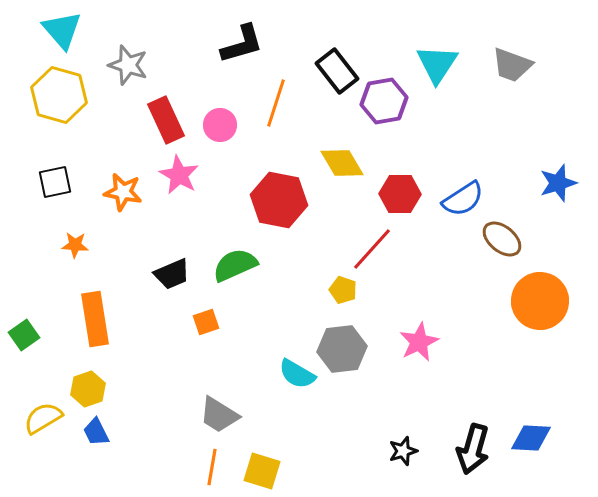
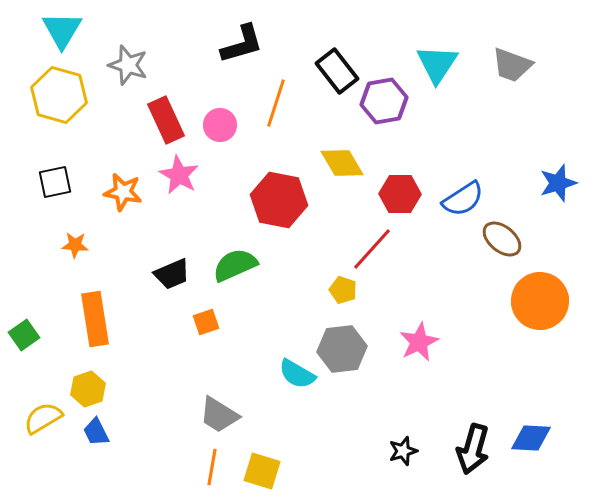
cyan triangle at (62, 30): rotated 12 degrees clockwise
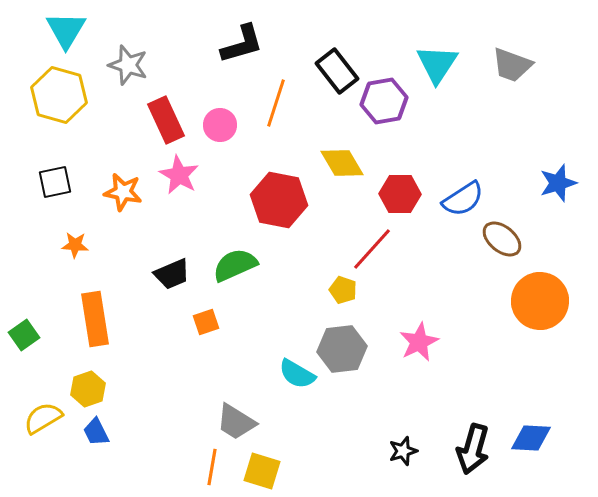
cyan triangle at (62, 30): moved 4 px right
gray trapezoid at (219, 415): moved 17 px right, 7 px down
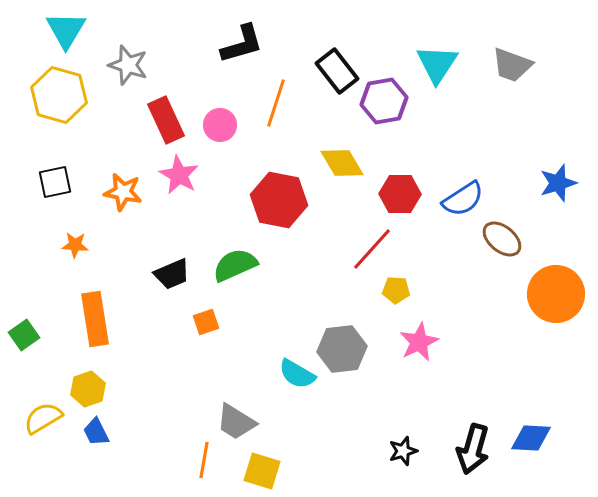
yellow pentagon at (343, 290): moved 53 px right; rotated 16 degrees counterclockwise
orange circle at (540, 301): moved 16 px right, 7 px up
orange line at (212, 467): moved 8 px left, 7 px up
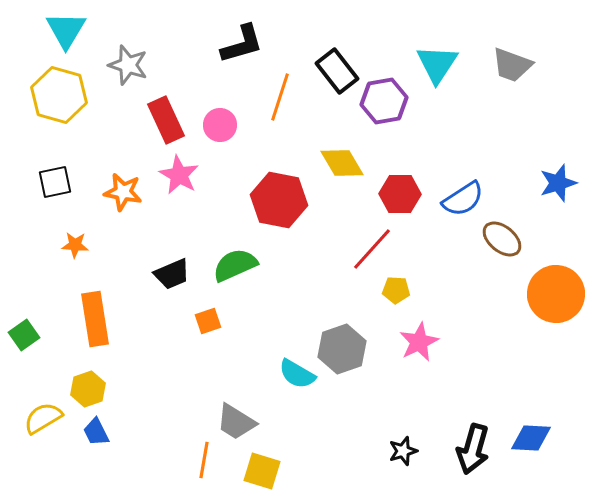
orange line at (276, 103): moved 4 px right, 6 px up
orange square at (206, 322): moved 2 px right, 1 px up
gray hexagon at (342, 349): rotated 12 degrees counterclockwise
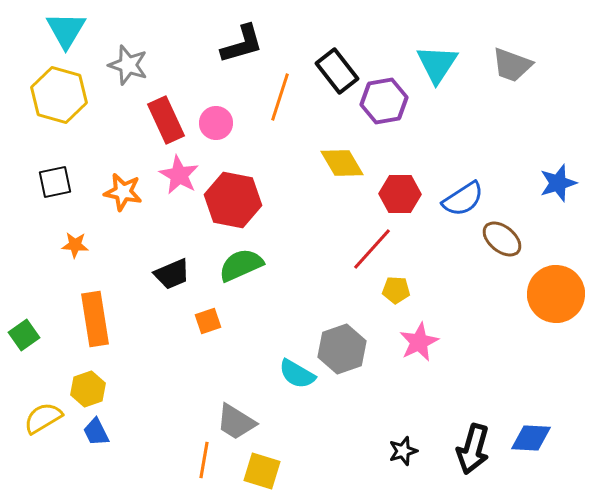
pink circle at (220, 125): moved 4 px left, 2 px up
red hexagon at (279, 200): moved 46 px left
green semicircle at (235, 265): moved 6 px right
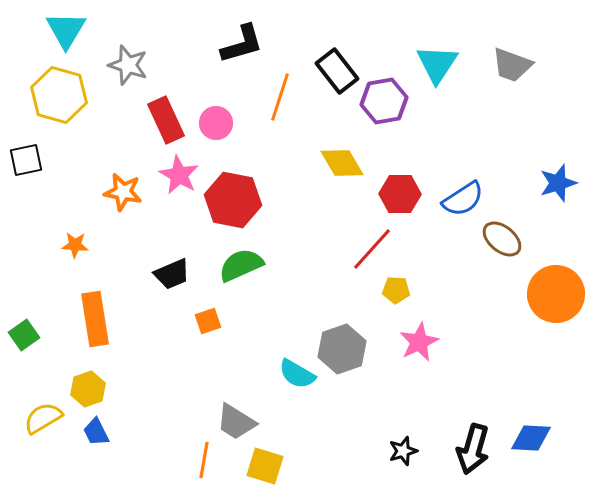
black square at (55, 182): moved 29 px left, 22 px up
yellow square at (262, 471): moved 3 px right, 5 px up
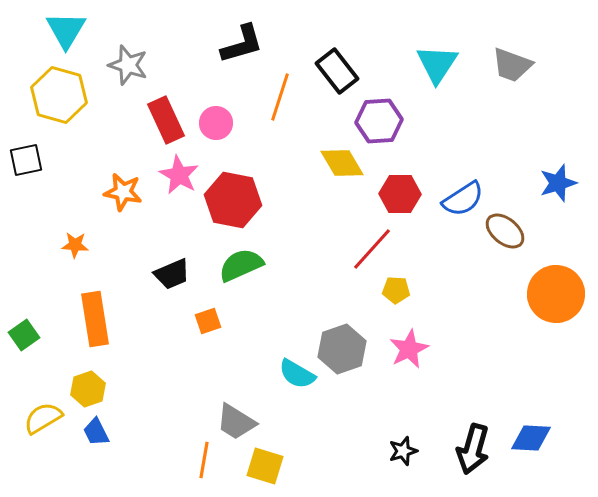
purple hexagon at (384, 101): moved 5 px left, 20 px down; rotated 6 degrees clockwise
brown ellipse at (502, 239): moved 3 px right, 8 px up
pink star at (419, 342): moved 10 px left, 7 px down
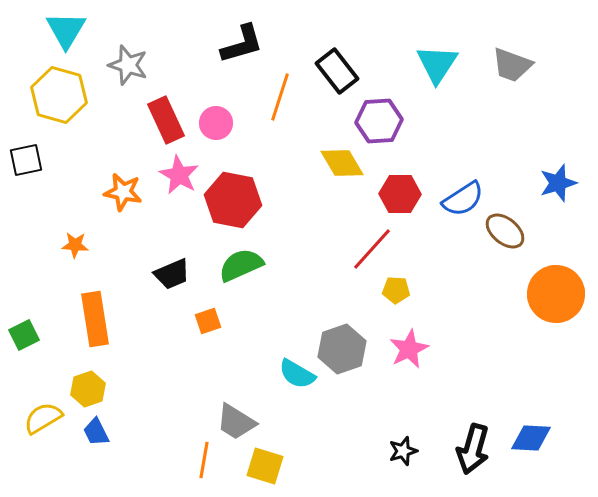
green square at (24, 335): rotated 8 degrees clockwise
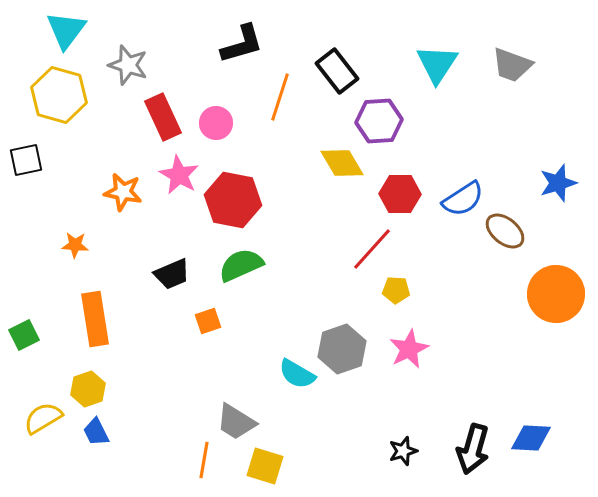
cyan triangle at (66, 30): rotated 6 degrees clockwise
red rectangle at (166, 120): moved 3 px left, 3 px up
